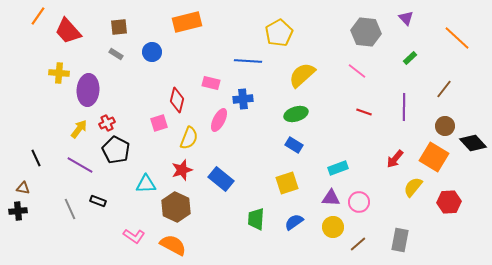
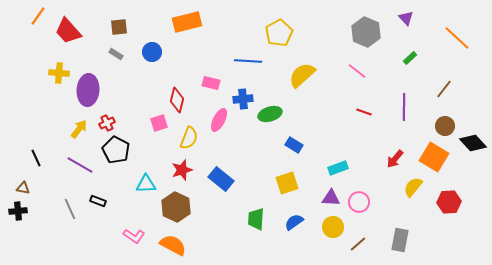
gray hexagon at (366, 32): rotated 16 degrees clockwise
green ellipse at (296, 114): moved 26 px left
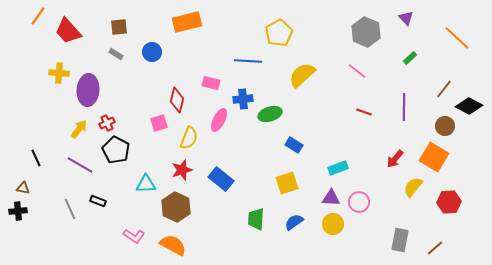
black diamond at (473, 143): moved 4 px left, 37 px up; rotated 20 degrees counterclockwise
yellow circle at (333, 227): moved 3 px up
brown line at (358, 244): moved 77 px right, 4 px down
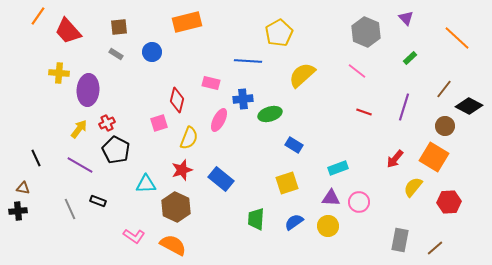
purple line at (404, 107): rotated 16 degrees clockwise
yellow circle at (333, 224): moved 5 px left, 2 px down
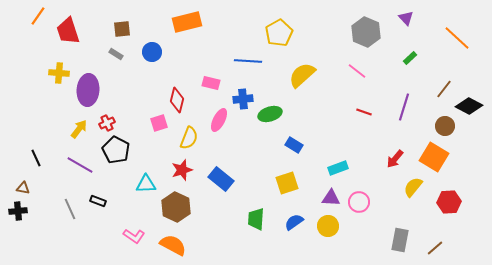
brown square at (119, 27): moved 3 px right, 2 px down
red trapezoid at (68, 31): rotated 24 degrees clockwise
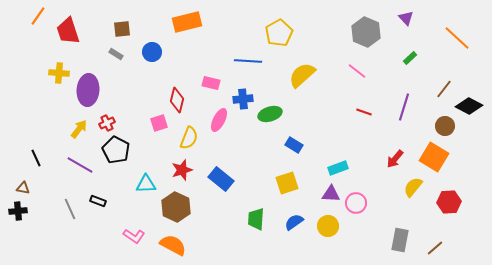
purple triangle at (331, 198): moved 4 px up
pink circle at (359, 202): moved 3 px left, 1 px down
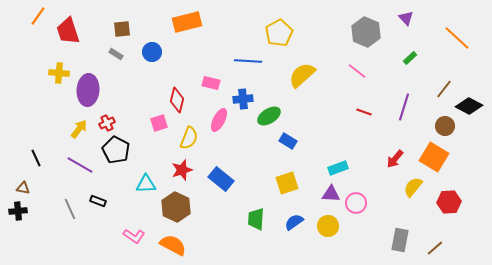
green ellipse at (270, 114): moved 1 px left, 2 px down; rotated 15 degrees counterclockwise
blue rectangle at (294, 145): moved 6 px left, 4 px up
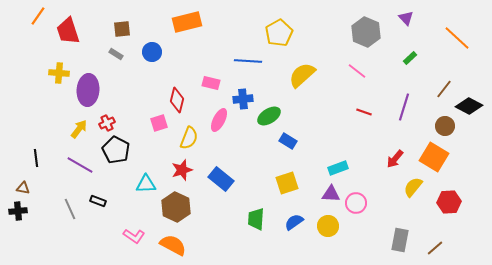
black line at (36, 158): rotated 18 degrees clockwise
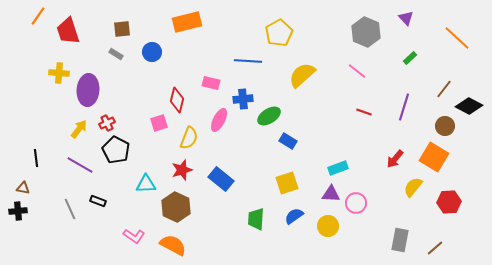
blue semicircle at (294, 222): moved 6 px up
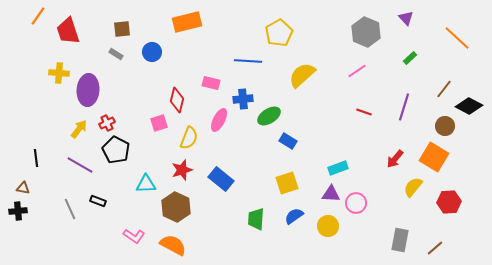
pink line at (357, 71): rotated 72 degrees counterclockwise
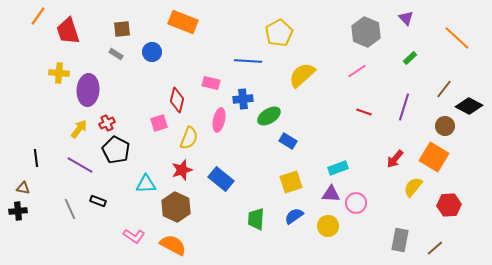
orange rectangle at (187, 22): moved 4 px left; rotated 36 degrees clockwise
pink ellipse at (219, 120): rotated 15 degrees counterclockwise
yellow square at (287, 183): moved 4 px right, 1 px up
red hexagon at (449, 202): moved 3 px down
